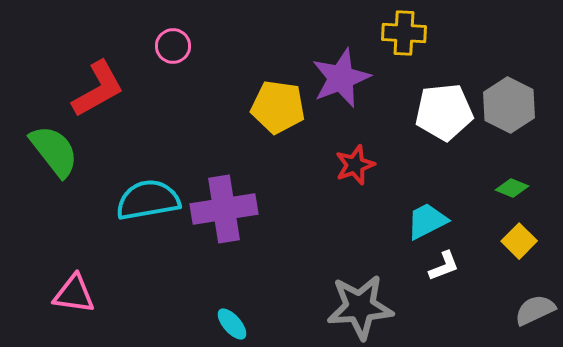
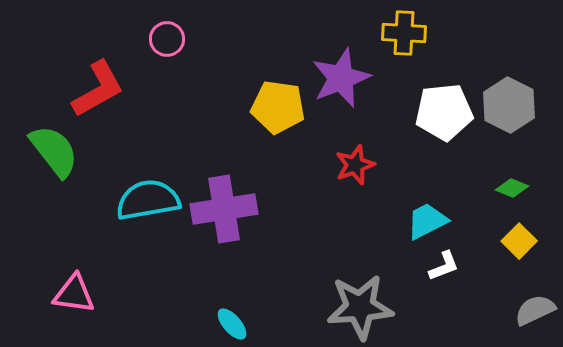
pink circle: moved 6 px left, 7 px up
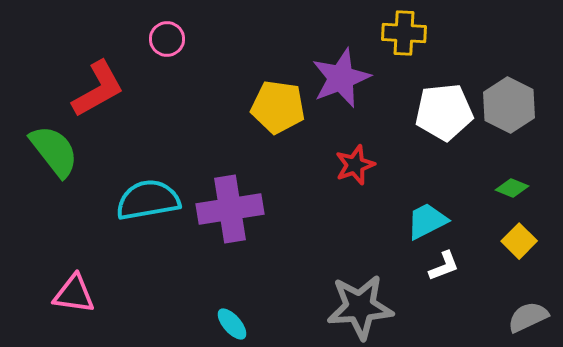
purple cross: moved 6 px right
gray semicircle: moved 7 px left, 7 px down
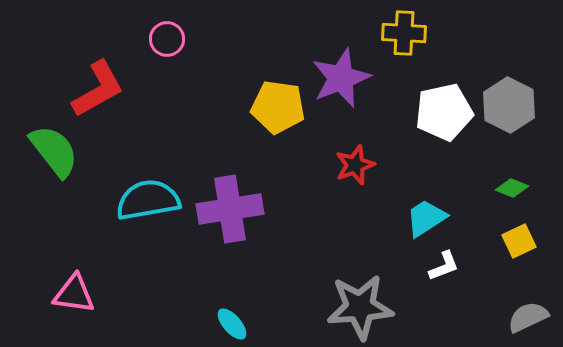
white pentagon: rotated 6 degrees counterclockwise
cyan trapezoid: moved 1 px left, 3 px up; rotated 6 degrees counterclockwise
yellow square: rotated 20 degrees clockwise
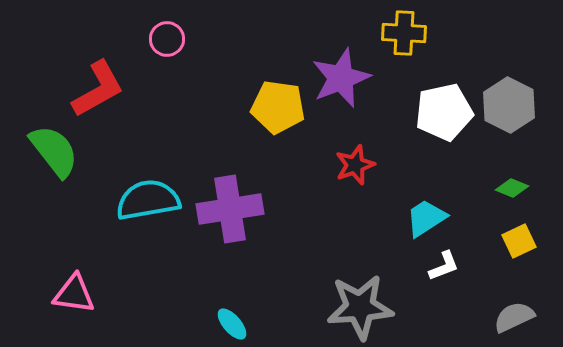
gray semicircle: moved 14 px left
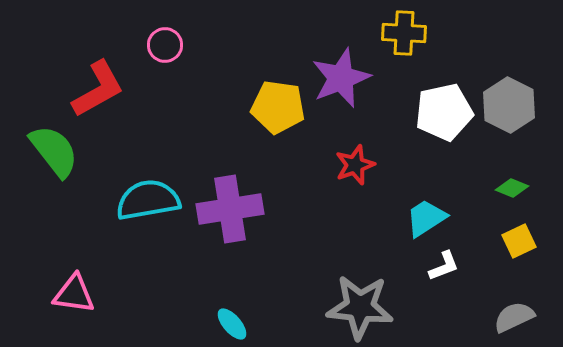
pink circle: moved 2 px left, 6 px down
gray star: rotated 10 degrees clockwise
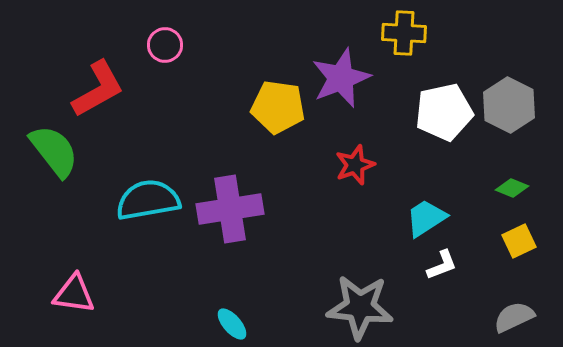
white L-shape: moved 2 px left, 1 px up
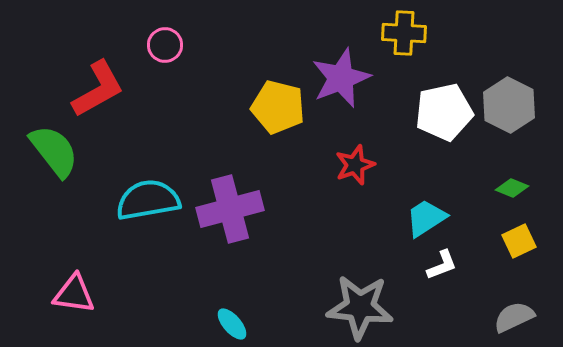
yellow pentagon: rotated 6 degrees clockwise
purple cross: rotated 6 degrees counterclockwise
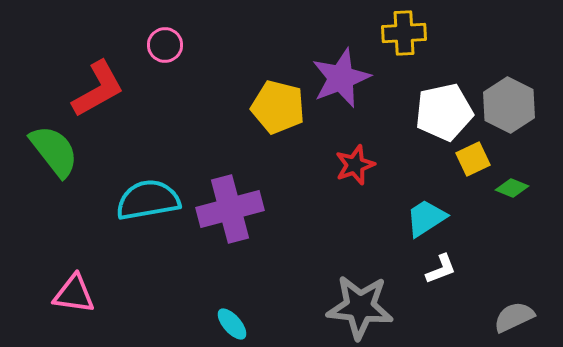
yellow cross: rotated 6 degrees counterclockwise
yellow square: moved 46 px left, 82 px up
white L-shape: moved 1 px left, 4 px down
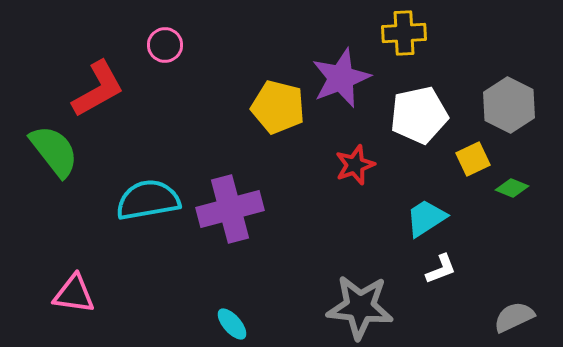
white pentagon: moved 25 px left, 3 px down
